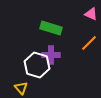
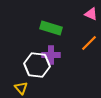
white hexagon: rotated 10 degrees counterclockwise
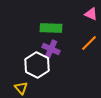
green rectangle: rotated 15 degrees counterclockwise
purple cross: moved 6 px up; rotated 24 degrees clockwise
white hexagon: rotated 20 degrees clockwise
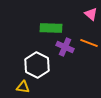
pink triangle: rotated 16 degrees clockwise
orange line: rotated 66 degrees clockwise
purple cross: moved 14 px right, 2 px up
yellow triangle: moved 2 px right, 1 px up; rotated 40 degrees counterclockwise
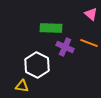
yellow triangle: moved 1 px left, 1 px up
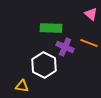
white hexagon: moved 7 px right
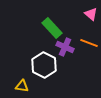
green rectangle: moved 1 px right; rotated 45 degrees clockwise
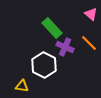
orange line: rotated 24 degrees clockwise
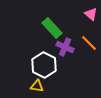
yellow triangle: moved 15 px right
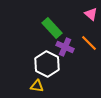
white hexagon: moved 3 px right, 1 px up
